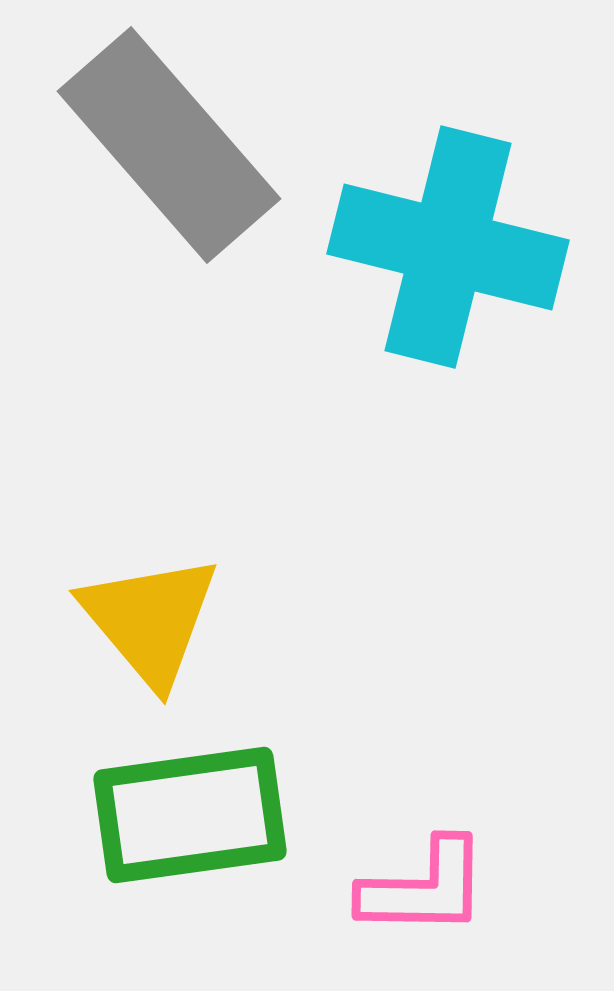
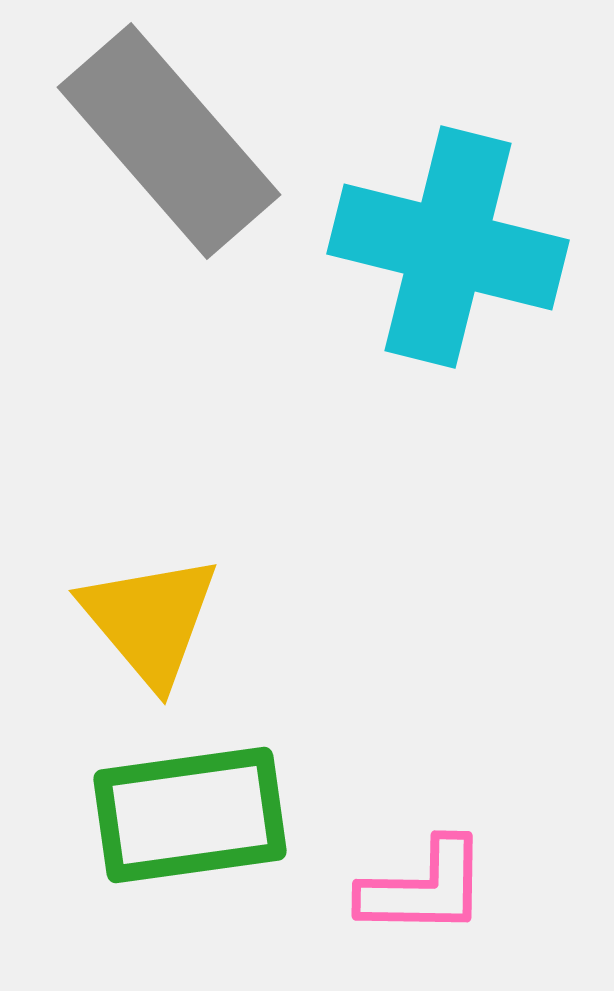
gray rectangle: moved 4 px up
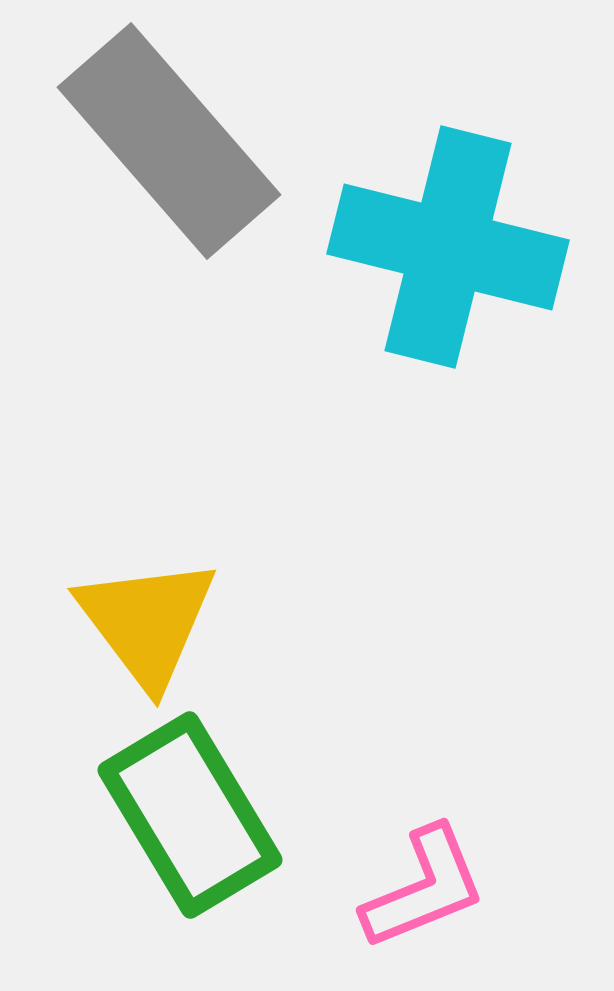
yellow triangle: moved 3 px left, 2 px down; rotated 3 degrees clockwise
green rectangle: rotated 67 degrees clockwise
pink L-shape: rotated 23 degrees counterclockwise
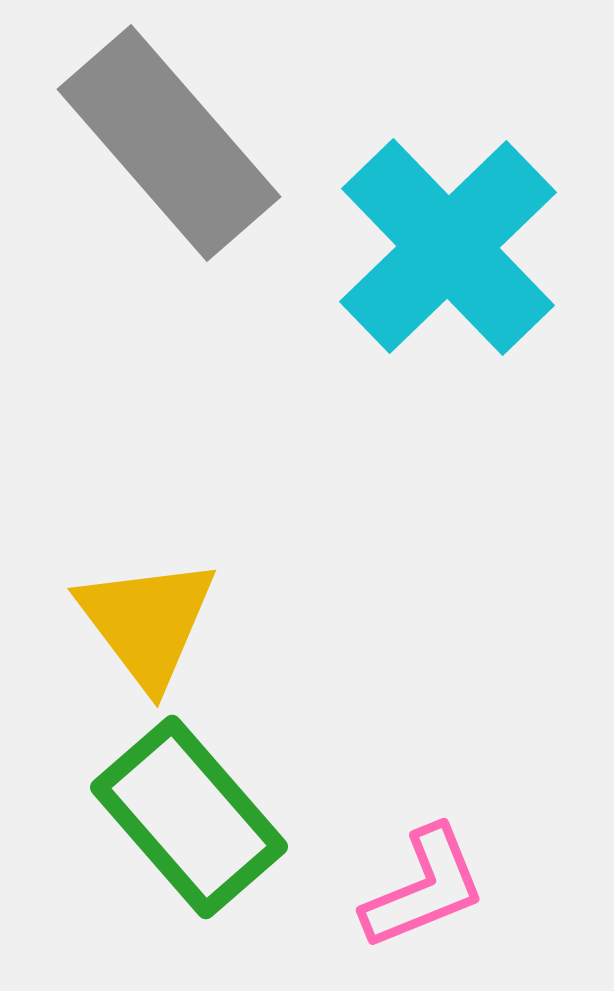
gray rectangle: moved 2 px down
cyan cross: rotated 32 degrees clockwise
green rectangle: moved 1 px left, 2 px down; rotated 10 degrees counterclockwise
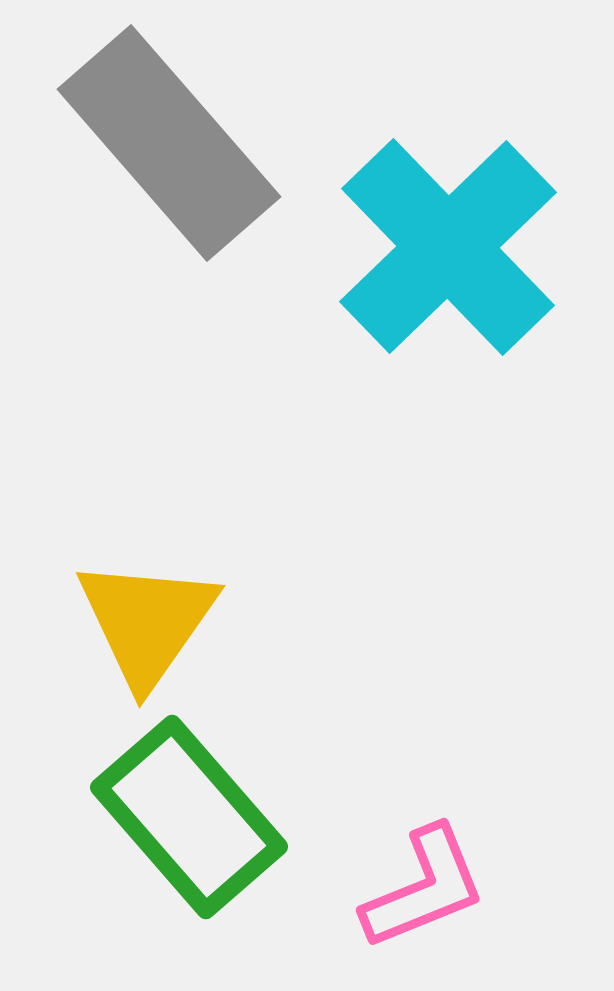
yellow triangle: rotated 12 degrees clockwise
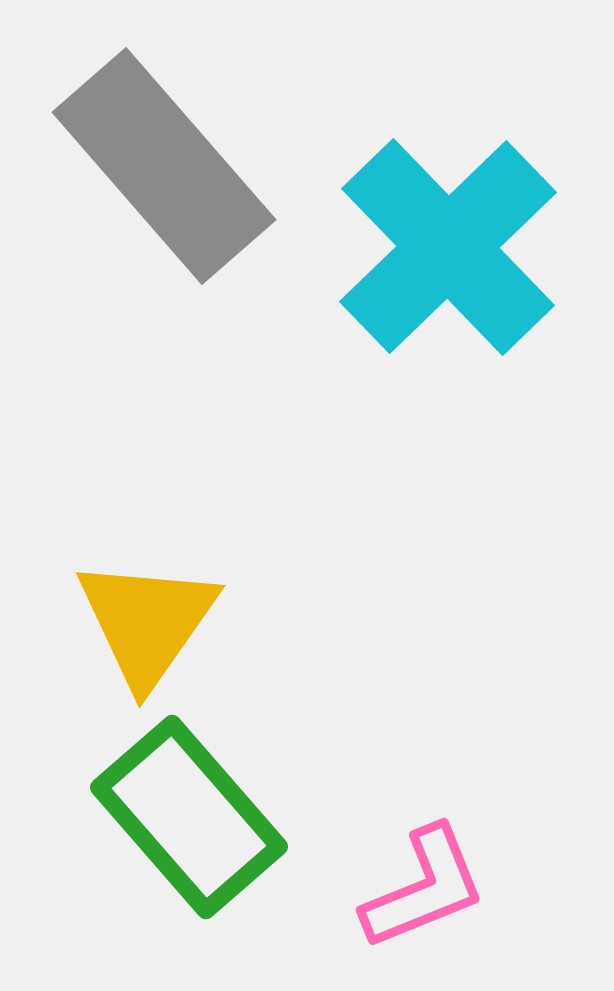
gray rectangle: moved 5 px left, 23 px down
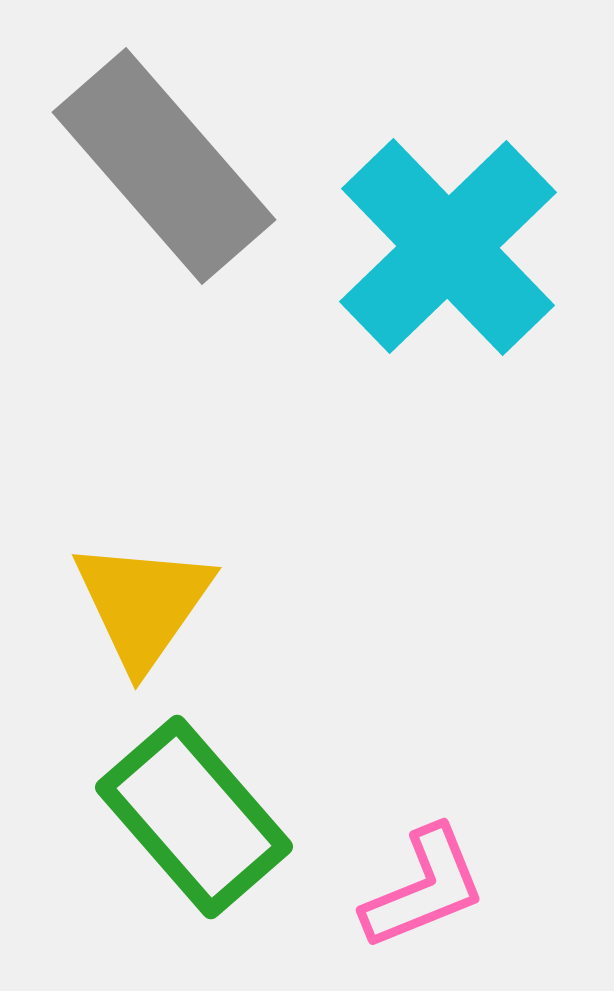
yellow triangle: moved 4 px left, 18 px up
green rectangle: moved 5 px right
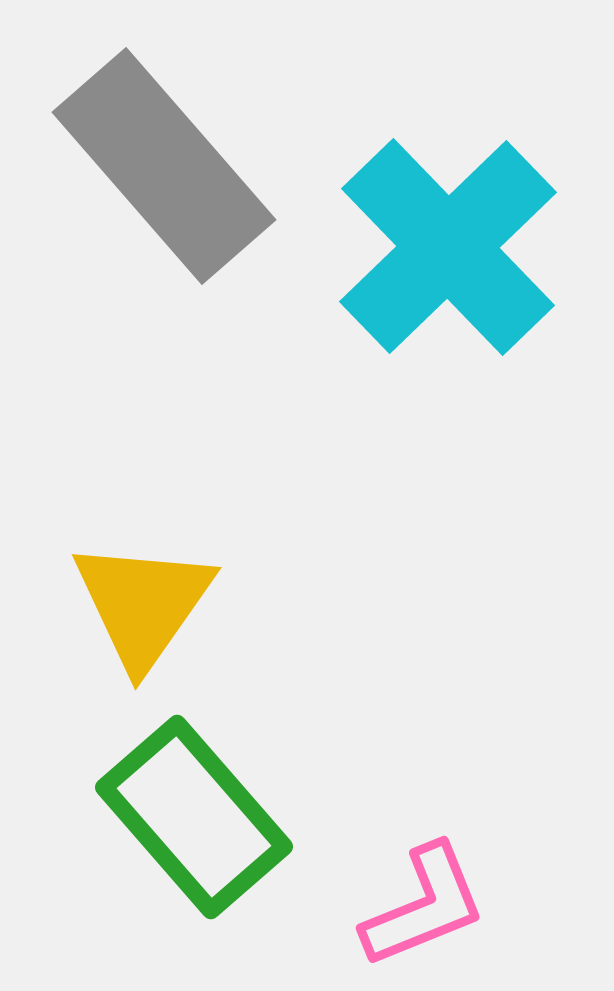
pink L-shape: moved 18 px down
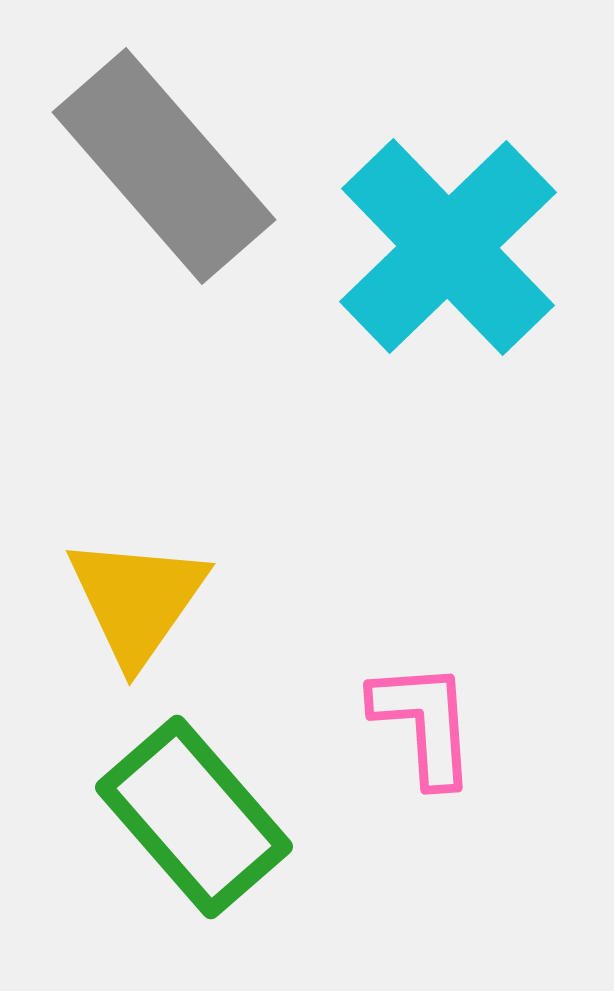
yellow triangle: moved 6 px left, 4 px up
pink L-shape: moved 183 px up; rotated 72 degrees counterclockwise
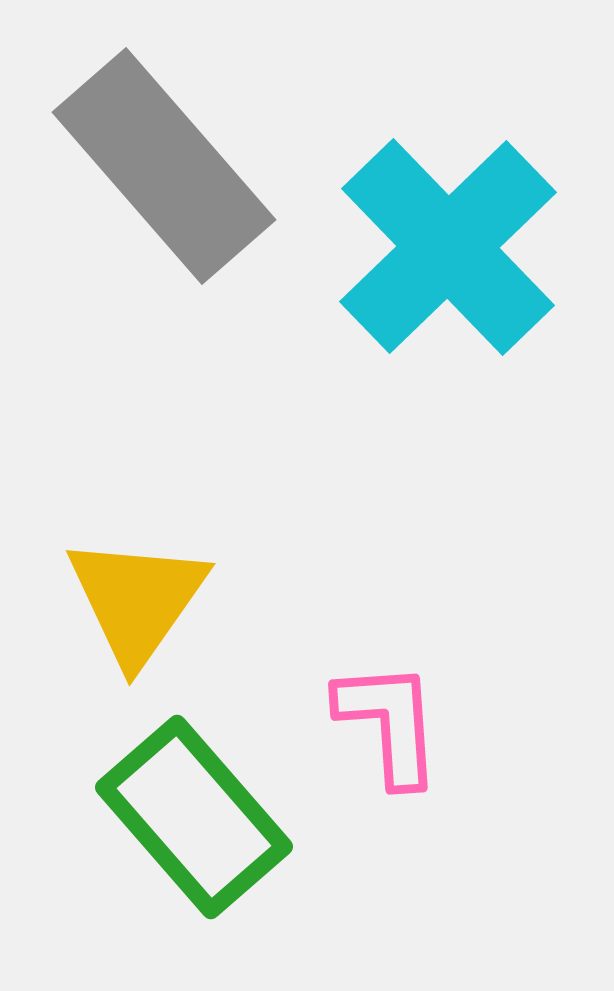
pink L-shape: moved 35 px left
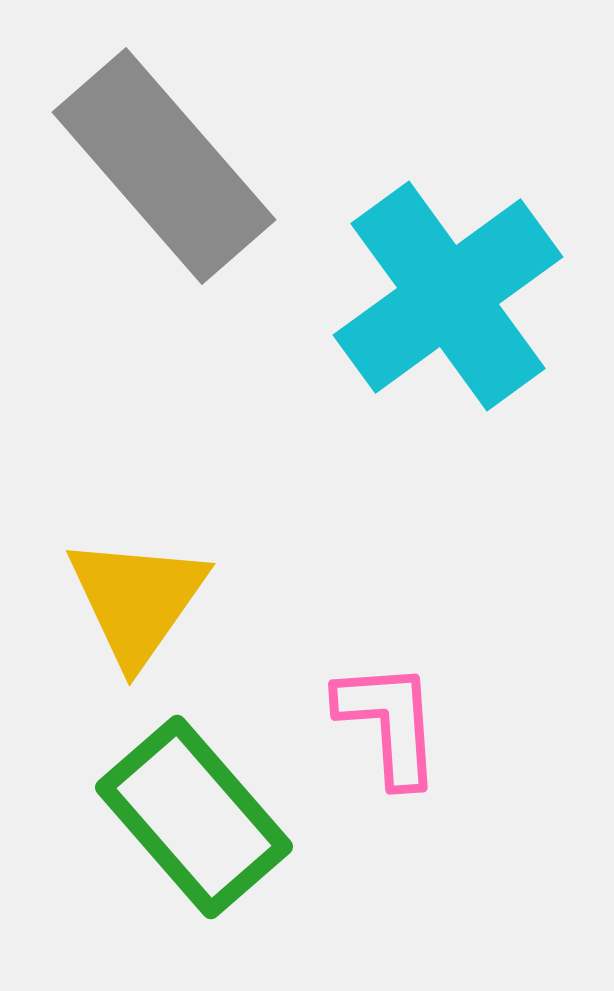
cyan cross: moved 49 px down; rotated 8 degrees clockwise
